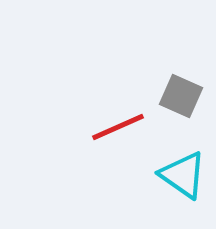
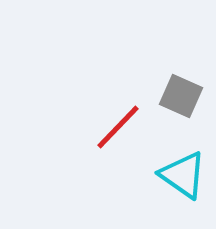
red line: rotated 22 degrees counterclockwise
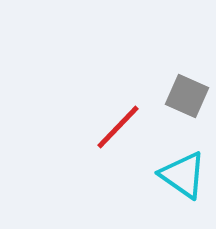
gray square: moved 6 px right
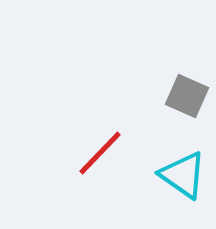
red line: moved 18 px left, 26 px down
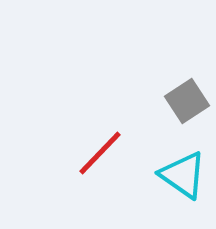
gray square: moved 5 px down; rotated 33 degrees clockwise
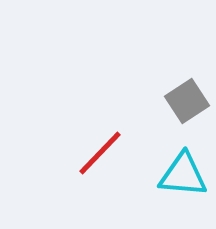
cyan triangle: rotated 30 degrees counterclockwise
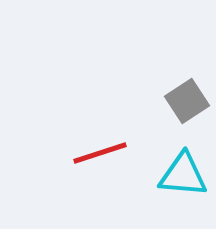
red line: rotated 28 degrees clockwise
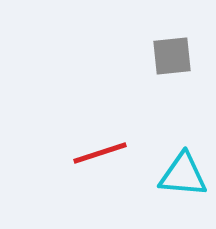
gray square: moved 15 px left, 45 px up; rotated 27 degrees clockwise
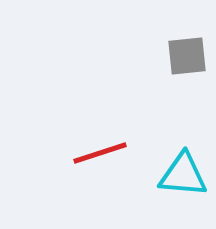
gray square: moved 15 px right
